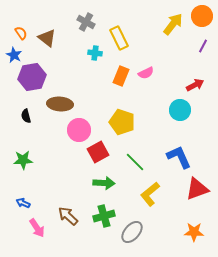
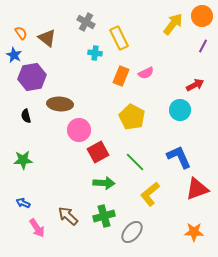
yellow pentagon: moved 10 px right, 5 px up; rotated 10 degrees clockwise
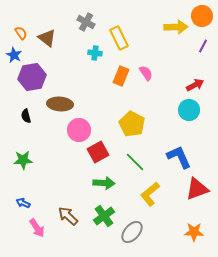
yellow arrow: moved 3 px right, 3 px down; rotated 50 degrees clockwise
pink semicircle: rotated 98 degrees counterclockwise
cyan circle: moved 9 px right
yellow pentagon: moved 7 px down
green cross: rotated 20 degrees counterclockwise
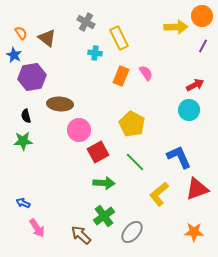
green star: moved 19 px up
yellow L-shape: moved 9 px right
brown arrow: moved 13 px right, 19 px down
